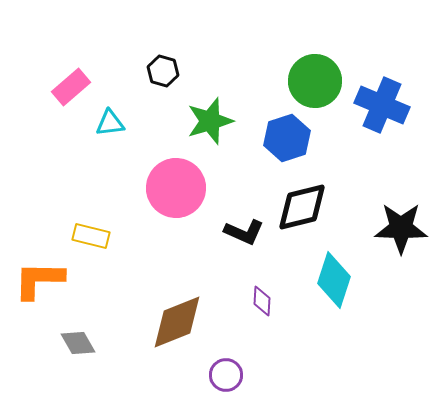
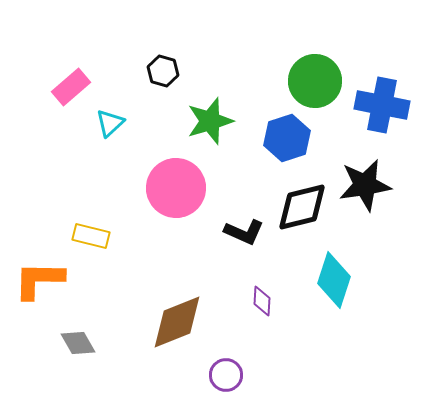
blue cross: rotated 12 degrees counterclockwise
cyan triangle: rotated 36 degrees counterclockwise
black star: moved 36 px left, 43 px up; rotated 10 degrees counterclockwise
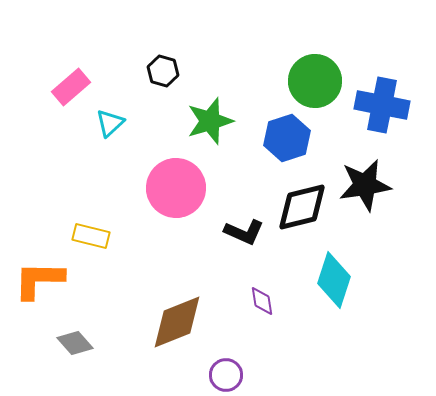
purple diamond: rotated 12 degrees counterclockwise
gray diamond: moved 3 px left; rotated 12 degrees counterclockwise
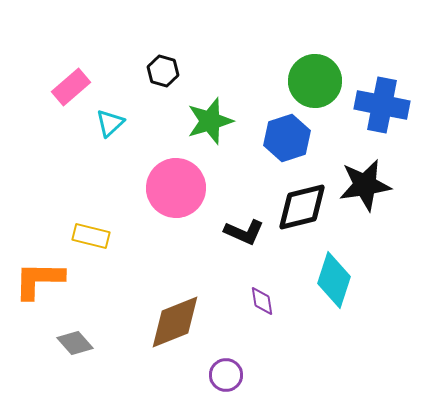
brown diamond: moved 2 px left
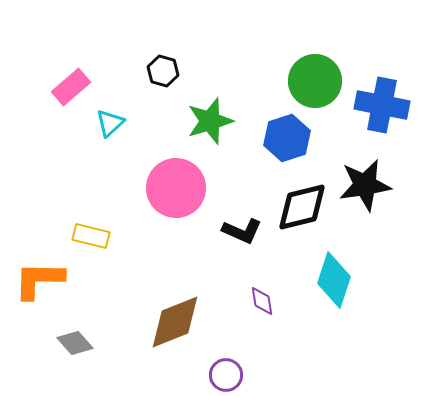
black L-shape: moved 2 px left, 1 px up
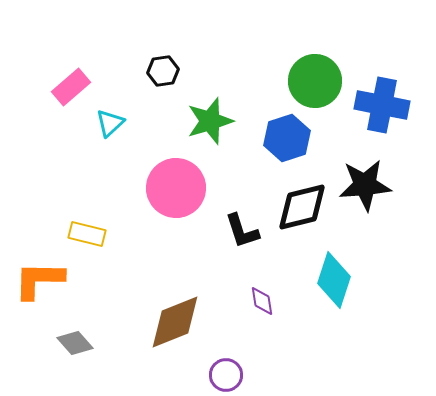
black hexagon: rotated 24 degrees counterclockwise
black star: rotated 4 degrees clockwise
black L-shape: rotated 48 degrees clockwise
yellow rectangle: moved 4 px left, 2 px up
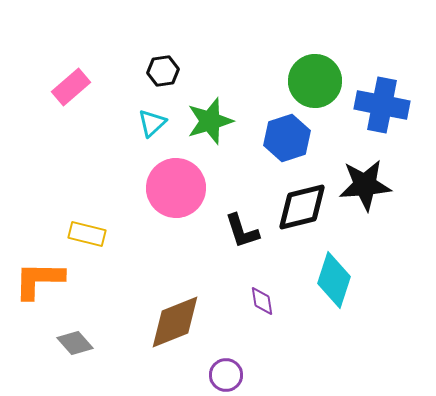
cyan triangle: moved 42 px right
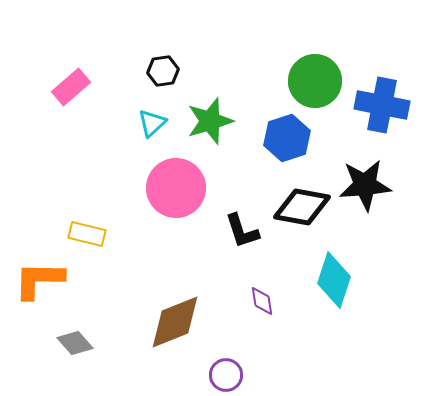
black diamond: rotated 24 degrees clockwise
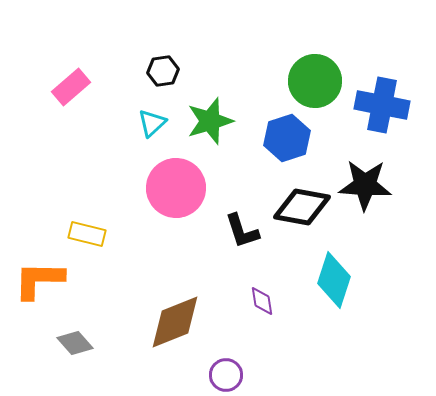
black star: rotated 8 degrees clockwise
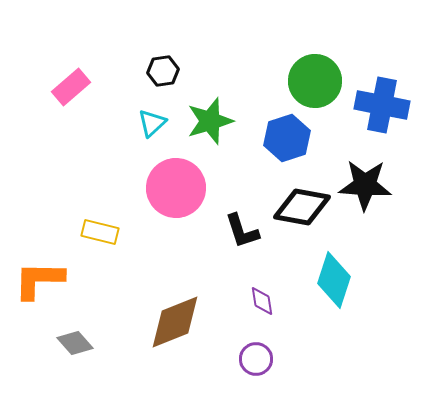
yellow rectangle: moved 13 px right, 2 px up
purple circle: moved 30 px right, 16 px up
